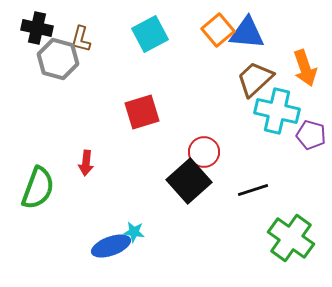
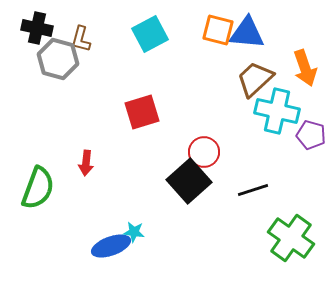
orange square: rotated 36 degrees counterclockwise
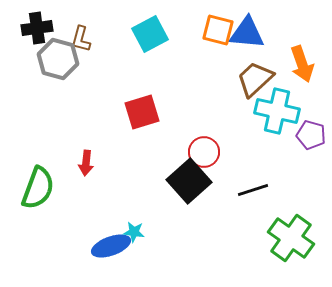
black cross: rotated 20 degrees counterclockwise
orange arrow: moved 3 px left, 4 px up
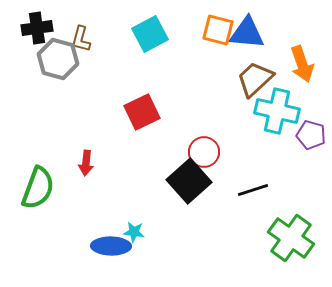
red square: rotated 9 degrees counterclockwise
blue ellipse: rotated 21 degrees clockwise
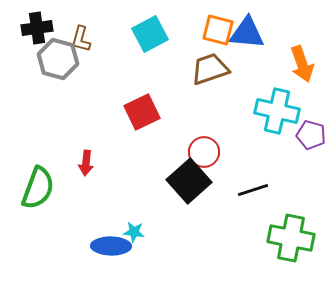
brown trapezoid: moved 45 px left, 10 px up; rotated 24 degrees clockwise
green cross: rotated 24 degrees counterclockwise
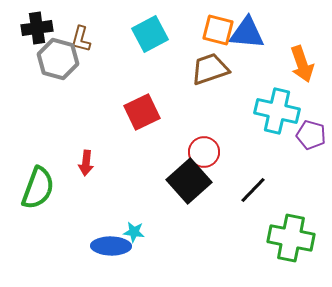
black line: rotated 28 degrees counterclockwise
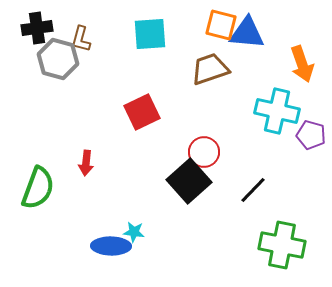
orange square: moved 3 px right, 5 px up
cyan square: rotated 24 degrees clockwise
green cross: moved 9 px left, 7 px down
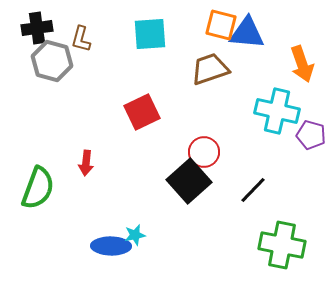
gray hexagon: moved 6 px left, 2 px down
cyan star: moved 1 px right, 3 px down; rotated 20 degrees counterclockwise
